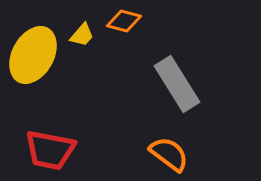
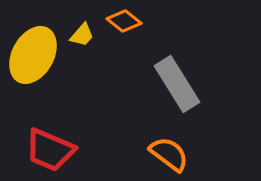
orange diamond: rotated 24 degrees clockwise
red trapezoid: rotated 12 degrees clockwise
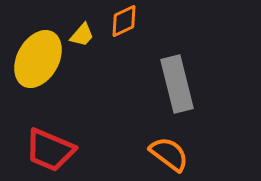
orange diamond: rotated 64 degrees counterclockwise
yellow ellipse: moved 5 px right, 4 px down
gray rectangle: rotated 18 degrees clockwise
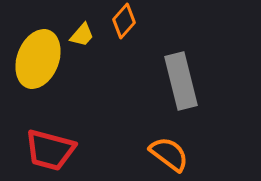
orange diamond: rotated 24 degrees counterclockwise
yellow ellipse: rotated 8 degrees counterclockwise
gray rectangle: moved 4 px right, 3 px up
red trapezoid: rotated 8 degrees counterclockwise
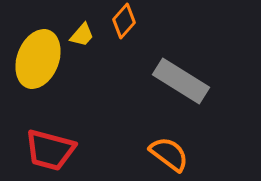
gray rectangle: rotated 44 degrees counterclockwise
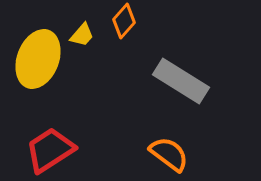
red trapezoid: rotated 132 degrees clockwise
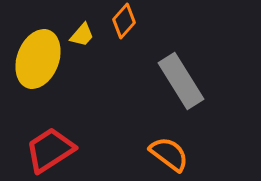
gray rectangle: rotated 26 degrees clockwise
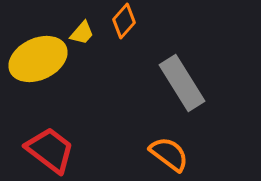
yellow trapezoid: moved 2 px up
yellow ellipse: rotated 44 degrees clockwise
gray rectangle: moved 1 px right, 2 px down
red trapezoid: rotated 70 degrees clockwise
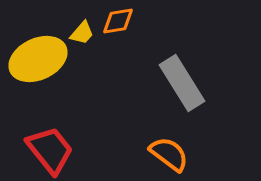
orange diamond: moved 6 px left; rotated 40 degrees clockwise
red trapezoid: rotated 14 degrees clockwise
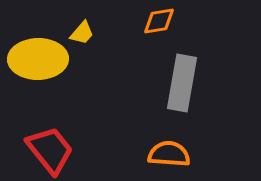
orange diamond: moved 41 px right
yellow ellipse: rotated 24 degrees clockwise
gray rectangle: rotated 42 degrees clockwise
orange semicircle: rotated 33 degrees counterclockwise
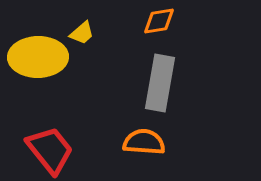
yellow trapezoid: rotated 8 degrees clockwise
yellow ellipse: moved 2 px up
gray rectangle: moved 22 px left
orange semicircle: moved 25 px left, 12 px up
